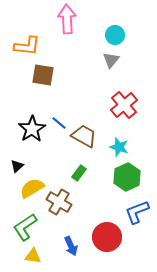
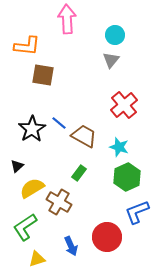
yellow triangle: moved 4 px right, 3 px down; rotated 24 degrees counterclockwise
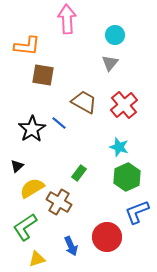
gray triangle: moved 1 px left, 3 px down
brown trapezoid: moved 34 px up
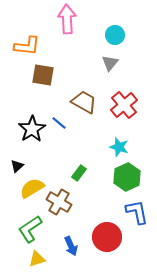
blue L-shape: rotated 100 degrees clockwise
green L-shape: moved 5 px right, 2 px down
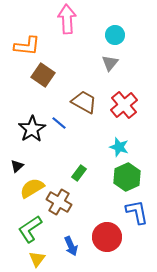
brown square: rotated 25 degrees clockwise
yellow triangle: rotated 36 degrees counterclockwise
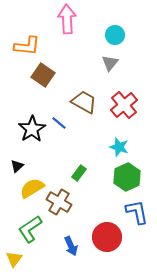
yellow triangle: moved 23 px left
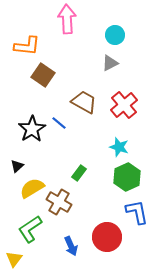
gray triangle: rotated 24 degrees clockwise
